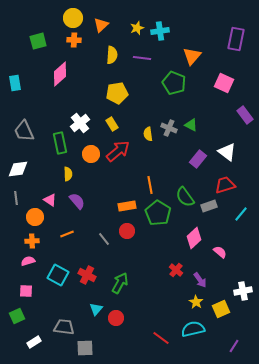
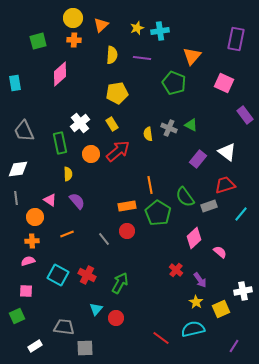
white rectangle at (34, 342): moved 1 px right, 4 px down
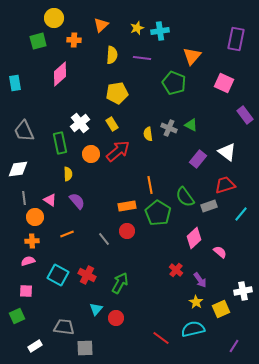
yellow circle at (73, 18): moved 19 px left
gray line at (16, 198): moved 8 px right
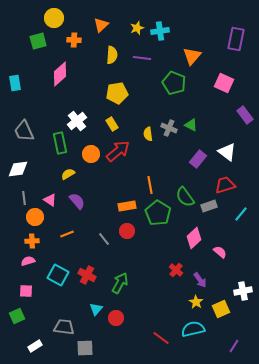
white cross at (80, 123): moved 3 px left, 2 px up
yellow semicircle at (68, 174): rotated 120 degrees counterclockwise
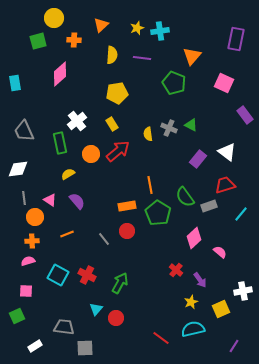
yellow star at (196, 302): moved 5 px left; rotated 16 degrees clockwise
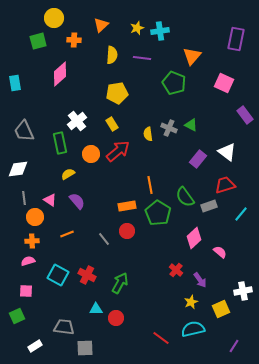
cyan triangle at (96, 309): rotated 48 degrees clockwise
